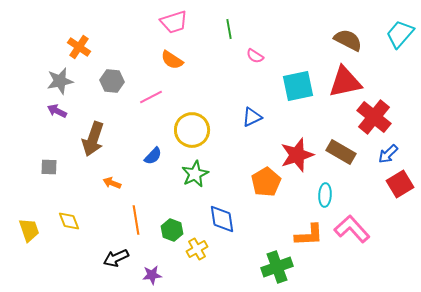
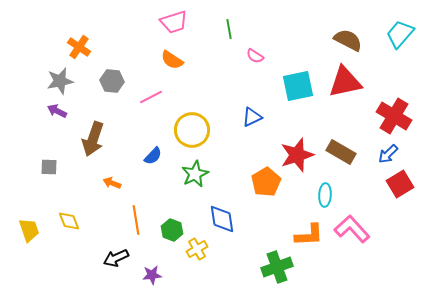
red cross: moved 20 px right, 1 px up; rotated 8 degrees counterclockwise
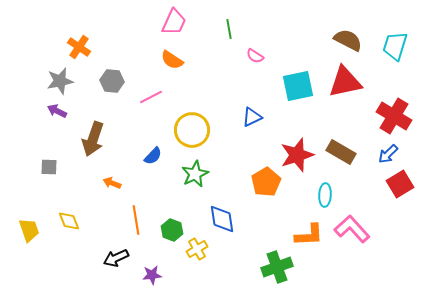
pink trapezoid: rotated 48 degrees counterclockwise
cyan trapezoid: moved 5 px left, 12 px down; rotated 24 degrees counterclockwise
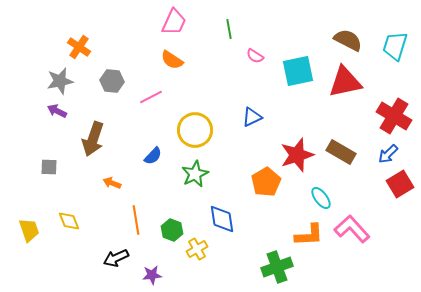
cyan square: moved 15 px up
yellow circle: moved 3 px right
cyan ellipse: moved 4 px left, 3 px down; rotated 40 degrees counterclockwise
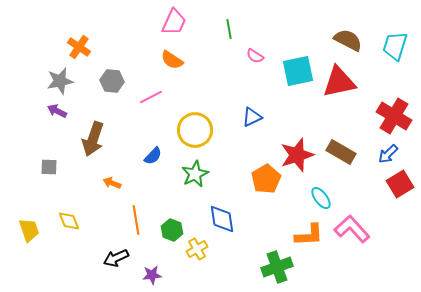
red triangle: moved 6 px left
orange pentagon: moved 3 px up
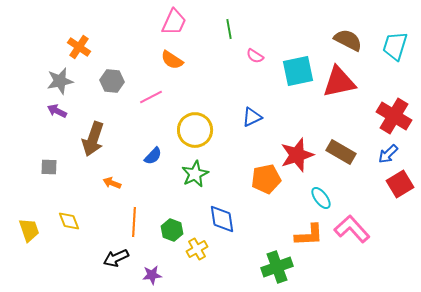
orange pentagon: rotated 20 degrees clockwise
orange line: moved 2 px left, 2 px down; rotated 12 degrees clockwise
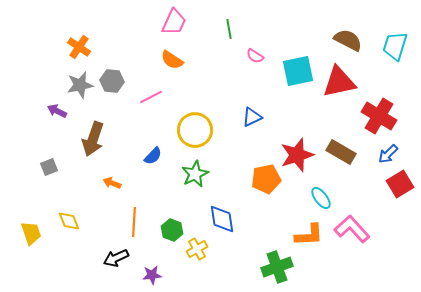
gray star: moved 20 px right, 4 px down
red cross: moved 15 px left
gray square: rotated 24 degrees counterclockwise
yellow trapezoid: moved 2 px right, 3 px down
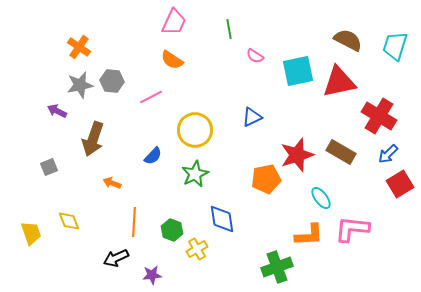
pink L-shape: rotated 42 degrees counterclockwise
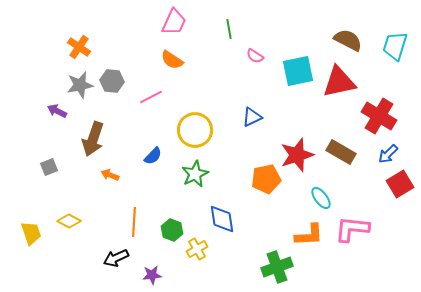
orange arrow: moved 2 px left, 8 px up
yellow diamond: rotated 40 degrees counterclockwise
